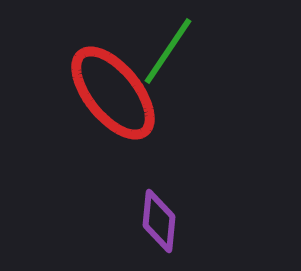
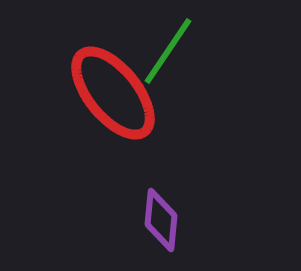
purple diamond: moved 2 px right, 1 px up
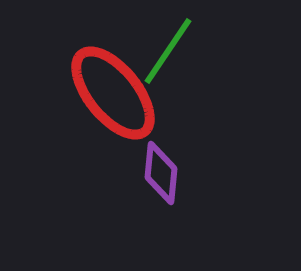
purple diamond: moved 47 px up
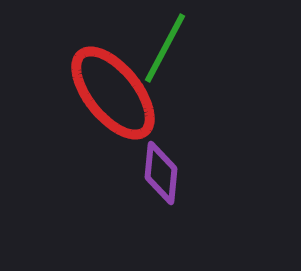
green line: moved 3 px left, 3 px up; rotated 6 degrees counterclockwise
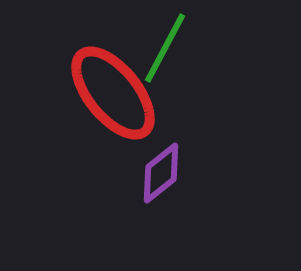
purple diamond: rotated 46 degrees clockwise
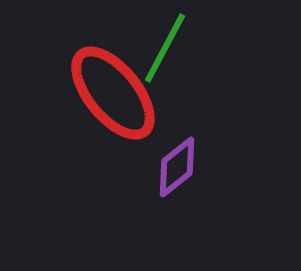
purple diamond: moved 16 px right, 6 px up
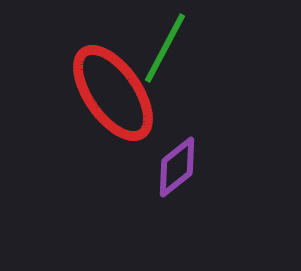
red ellipse: rotated 4 degrees clockwise
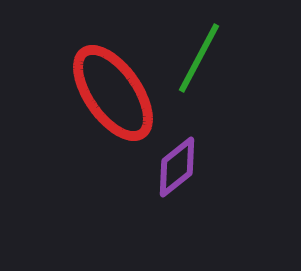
green line: moved 34 px right, 10 px down
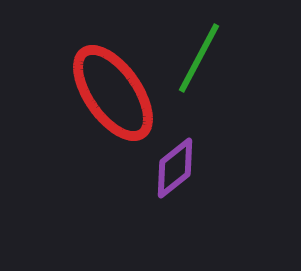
purple diamond: moved 2 px left, 1 px down
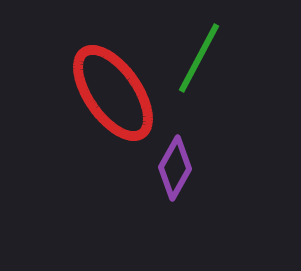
purple diamond: rotated 22 degrees counterclockwise
